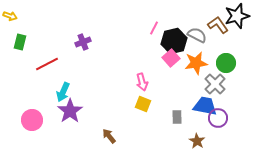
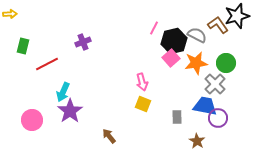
yellow arrow: moved 2 px up; rotated 24 degrees counterclockwise
green rectangle: moved 3 px right, 4 px down
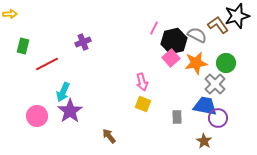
pink circle: moved 5 px right, 4 px up
brown star: moved 7 px right
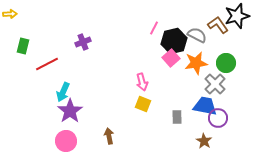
pink circle: moved 29 px right, 25 px down
brown arrow: rotated 28 degrees clockwise
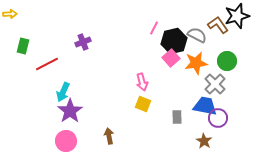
green circle: moved 1 px right, 2 px up
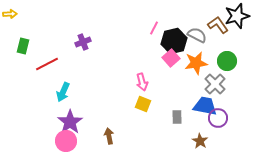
purple star: moved 11 px down
brown star: moved 4 px left
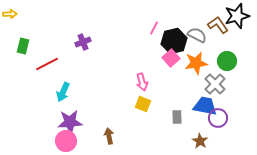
purple star: rotated 30 degrees clockwise
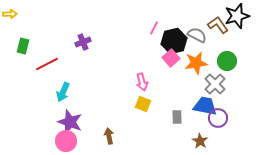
purple star: rotated 25 degrees clockwise
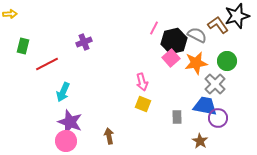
purple cross: moved 1 px right
